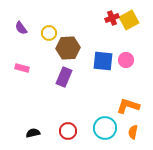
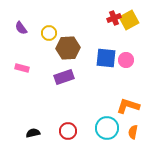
red cross: moved 2 px right
blue square: moved 3 px right, 3 px up
purple rectangle: rotated 48 degrees clockwise
cyan circle: moved 2 px right
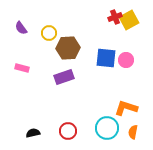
red cross: moved 1 px right, 1 px up
orange L-shape: moved 2 px left, 2 px down
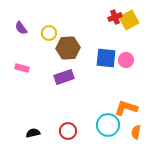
cyan circle: moved 1 px right, 3 px up
orange semicircle: moved 3 px right
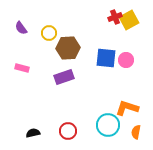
orange L-shape: moved 1 px right
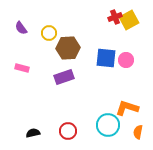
orange semicircle: moved 2 px right
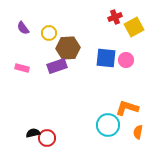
yellow square: moved 5 px right, 7 px down
purple semicircle: moved 2 px right
purple rectangle: moved 7 px left, 11 px up
red circle: moved 21 px left, 7 px down
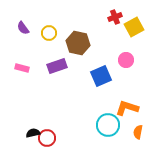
brown hexagon: moved 10 px right, 5 px up; rotated 15 degrees clockwise
blue square: moved 5 px left, 18 px down; rotated 30 degrees counterclockwise
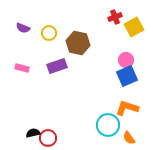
purple semicircle: rotated 32 degrees counterclockwise
blue square: moved 26 px right
orange semicircle: moved 9 px left, 6 px down; rotated 48 degrees counterclockwise
red circle: moved 1 px right
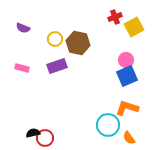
yellow circle: moved 6 px right, 6 px down
red circle: moved 3 px left
